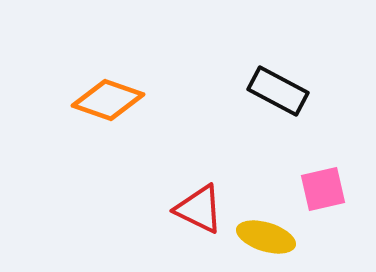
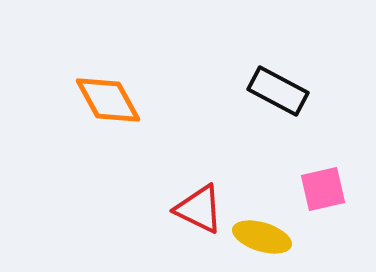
orange diamond: rotated 42 degrees clockwise
yellow ellipse: moved 4 px left
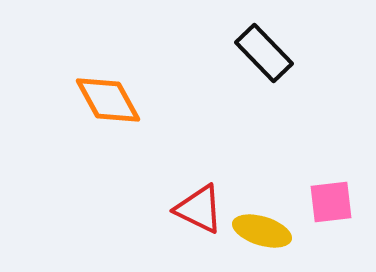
black rectangle: moved 14 px left, 38 px up; rotated 18 degrees clockwise
pink square: moved 8 px right, 13 px down; rotated 6 degrees clockwise
yellow ellipse: moved 6 px up
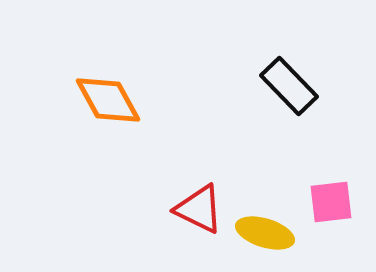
black rectangle: moved 25 px right, 33 px down
yellow ellipse: moved 3 px right, 2 px down
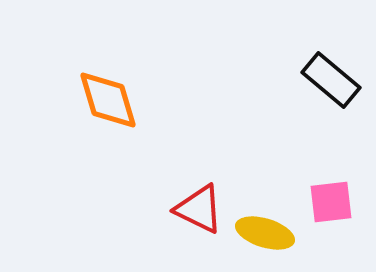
black rectangle: moved 42 px right, 6 px up; rotated 6 degrees counterclockwise
orange diamond: rotated 12 degrees clockwise
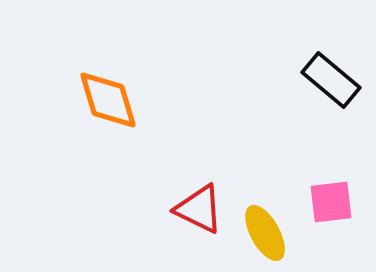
yellow ellipse: rotated 44 degrees clockwise
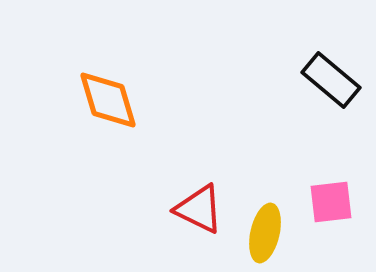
yellow ellipse: rotated 42 degrees clockwise
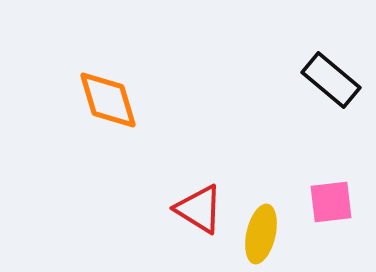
red triangle: rotated 6 degrees clockwise
yellow ellipse: moved 4 px left, 1 px down
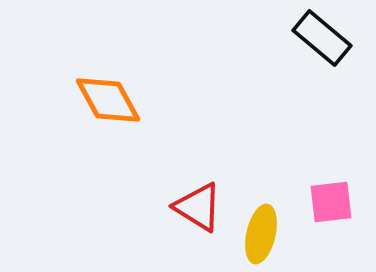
black rectangle: moved 9 px left, 42 px up
orange diamond: rotated 12 degrees counterclockwise
red triangle: moved 1 px left, 2 px up
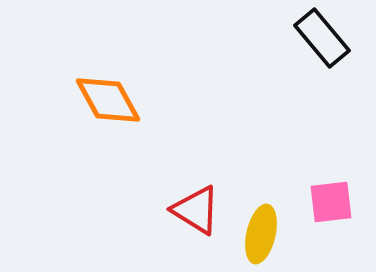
black rectangle: rotated 10 degrees clockwise
red triangle: moved 2 px left, 3 px down
